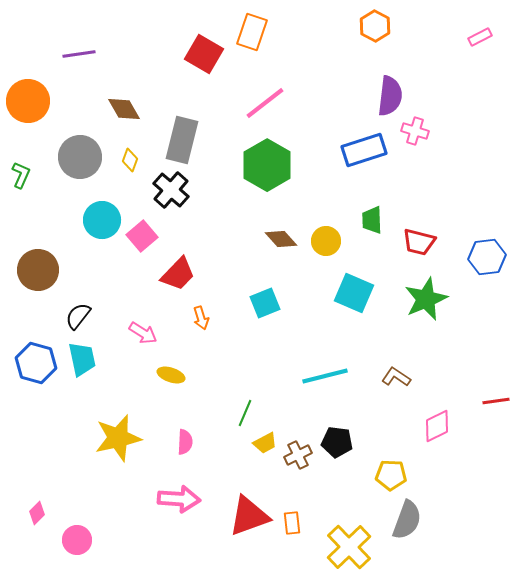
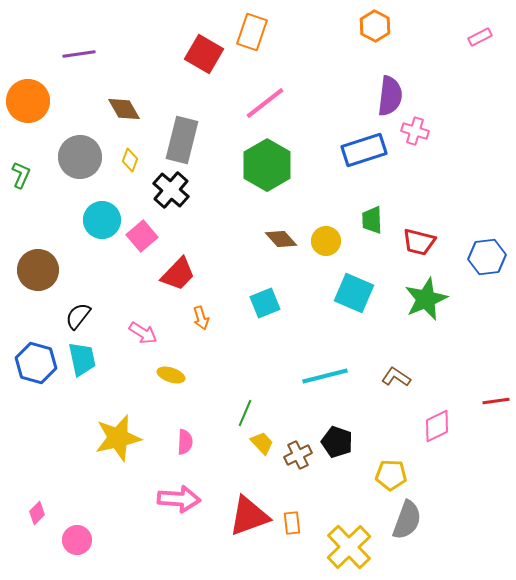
black pentagon at (337, 442): rotated 12 degrees clockwise
yellow trapezoid at (265, 443): moved 3 px left; rotated 105 degrees counterclockwise
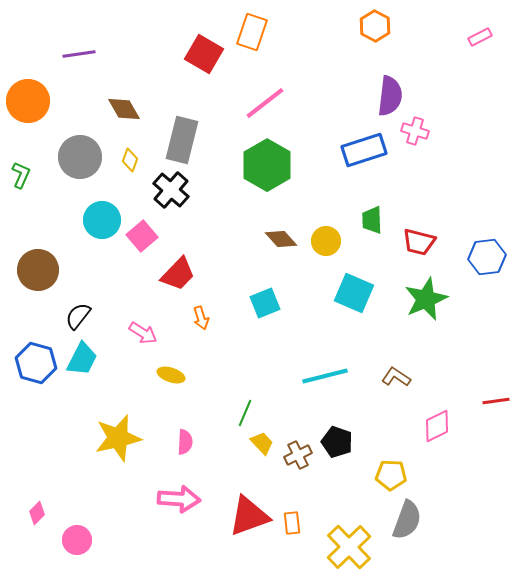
cyan trapezoid at (82, 359): rotated 39 degrees clockwise
